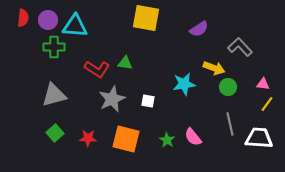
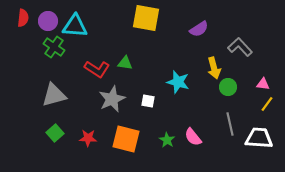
purple circle: moved 1 px down
green cross: rotated 35 degrees clockwise
yellow arrow: rotated 55 degrees clockwise
cyan star: moved 6 px left, 2 px up; rotated 25 degrees clockwise
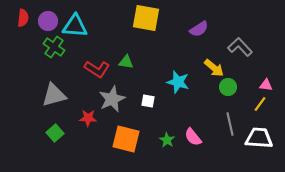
green triangle: moved 1 px right, 1 px up
yellow arrow: rotated 35 degrees counterclockwise
pink triangle: moved 3 px right, 1 px down
yellow line: moved 7 px left
red star: moved 20 px up
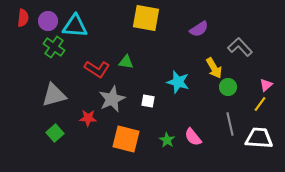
yellow arrow: rotated 20 degrees clockwise
pink triangle: rotated 48 degrees counterclockwise
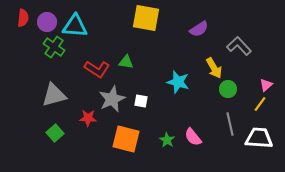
purple circle: moved 1 px left, 1 px down
gray L-shape: moved 1 px left, 1 px up
green circle: moved 2 px down
white square: moved 7 px left
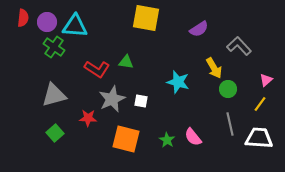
pink triangle: moved 5 px up
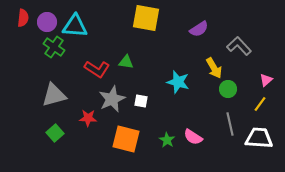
pink semicircle: rotated 18 degrees counterclockwise
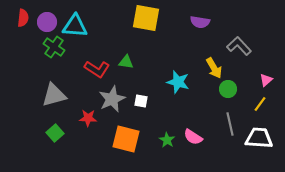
purple semicircle: moved 1 px right, 7 px up; rotated 42 degrees clockwise
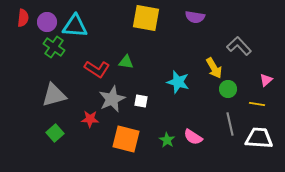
purple semicircle: moved 5 px left, 5 px up
yellow line: moved 3 px left; rotated 63 degrees clockwise
red star: moved 2 px right, 1 px down
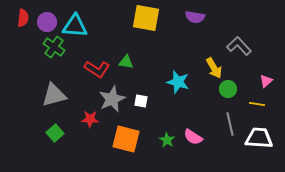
pink triangle: moved 1 px down
